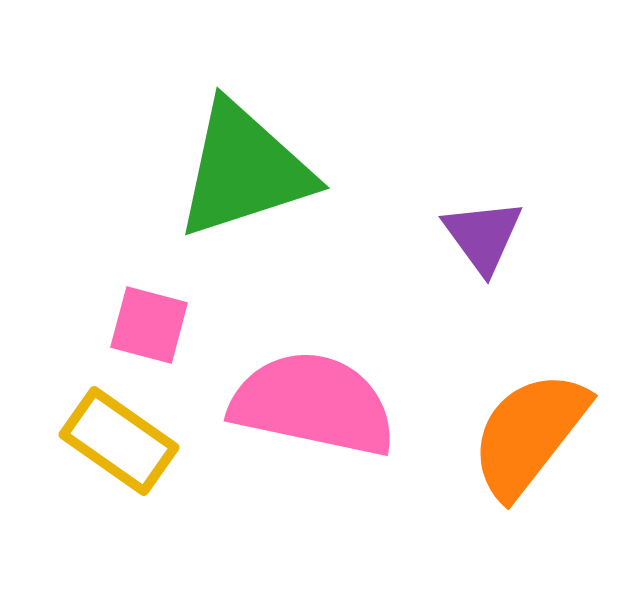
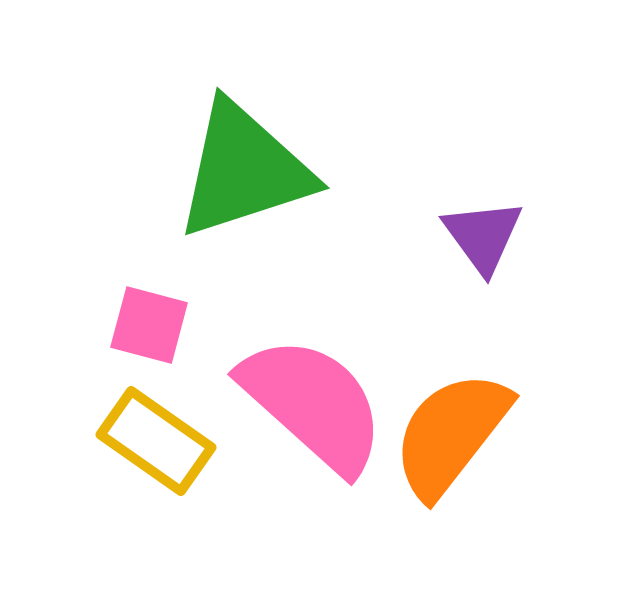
pink semicircle: rotated 30 degrees clockwise
orange semicircle: moved 78 px left
yellow rectangle: moved 37 px right
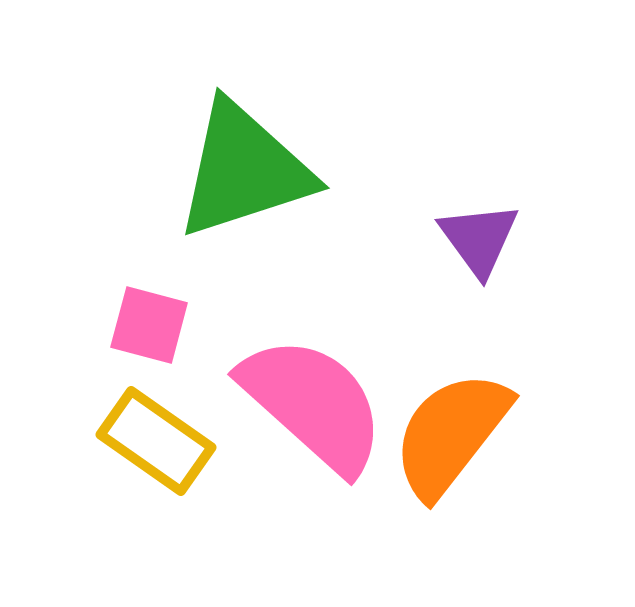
purple triangle: moved 4 px left, 3 px down
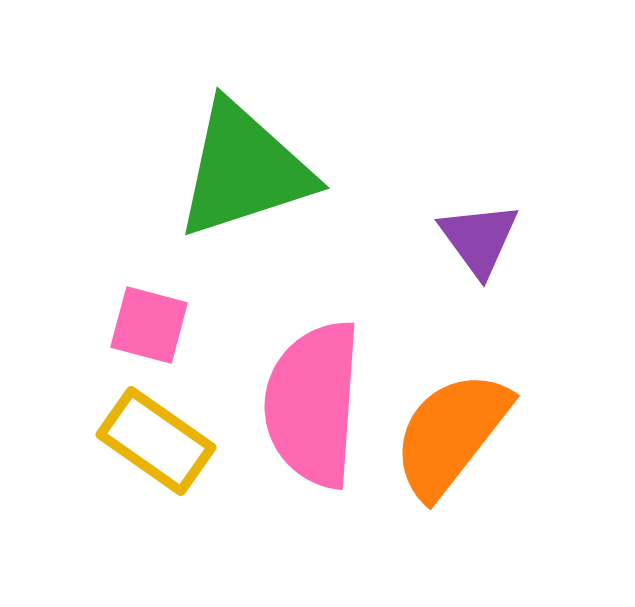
pink semicircle: rotated 128 degrees counterclockwise
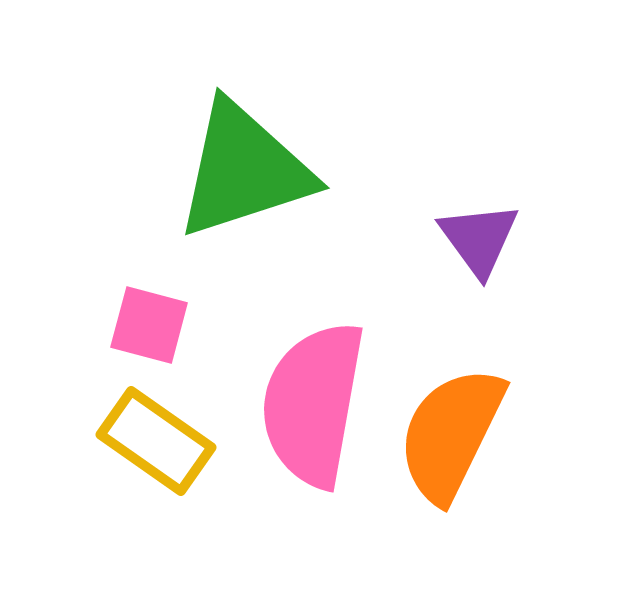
pink semicircle: rotated 6 degrees clockwise
orange semicircle: rotated 12 degrees counterclockwise
